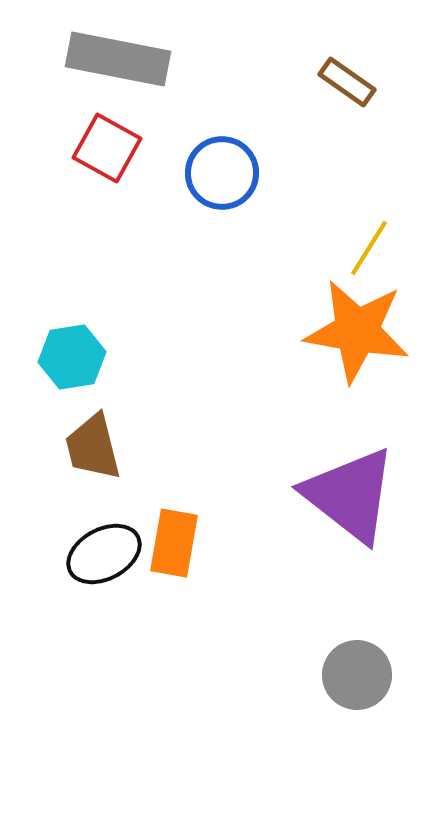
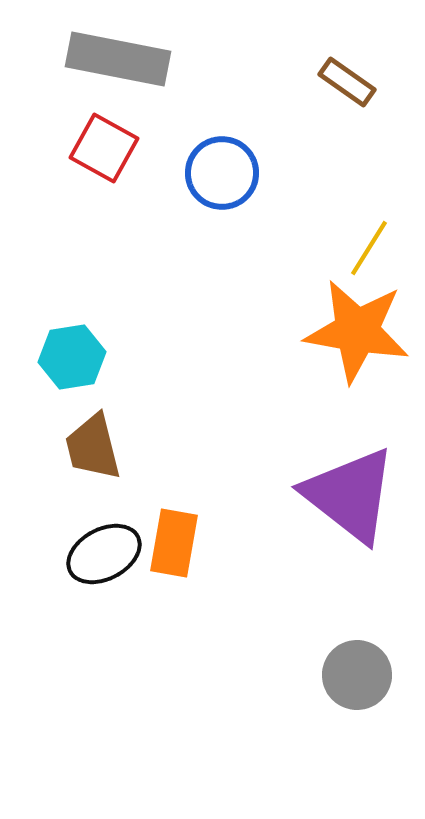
red square: moved 3 px left
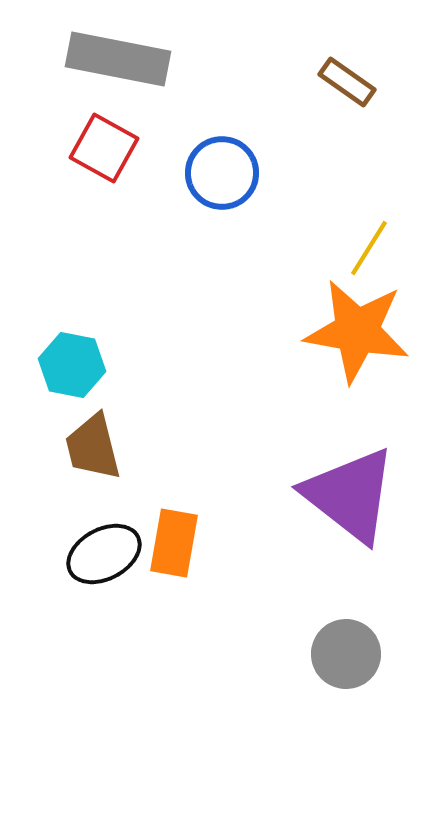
cyan hexagon: moved 8 px down; rotated 20 degrees clockwise
gray circle: moved 11 px left, 21 px up
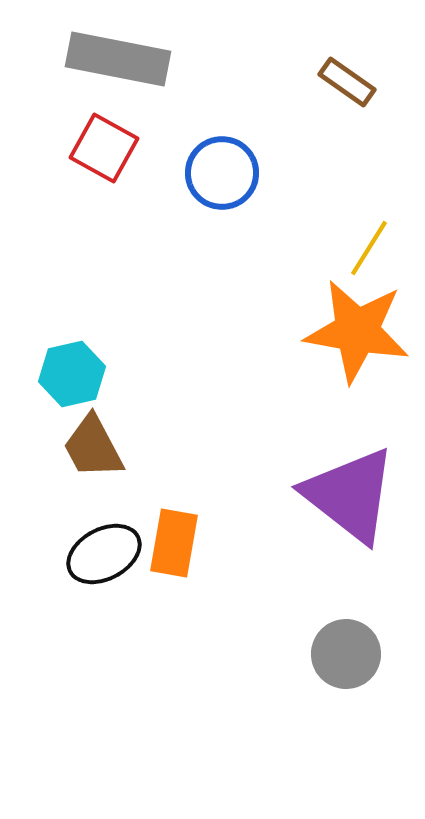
cyan hexagon: moved 9 px down; rotated 24 degrees counterclockwise
brown trapezoid: rotated 14 degrees counterclockwise
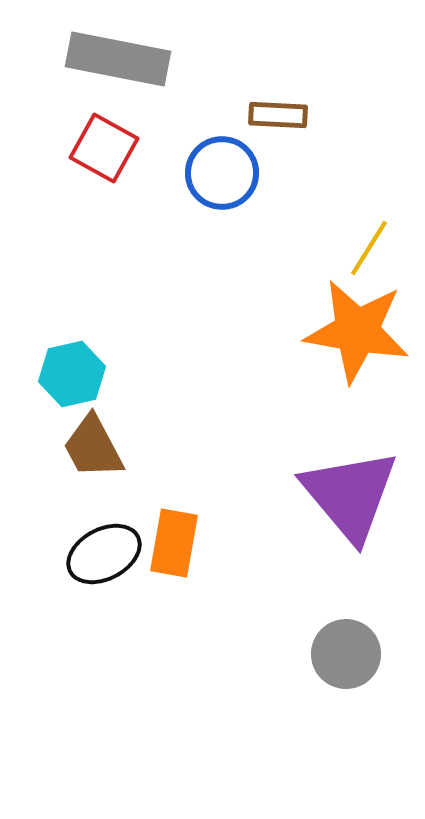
brown rectangle: moved 69 px left, 33 px down; rotated 32 degrees counterclockwise
purple triangle: rotated 12 degrees clockwise
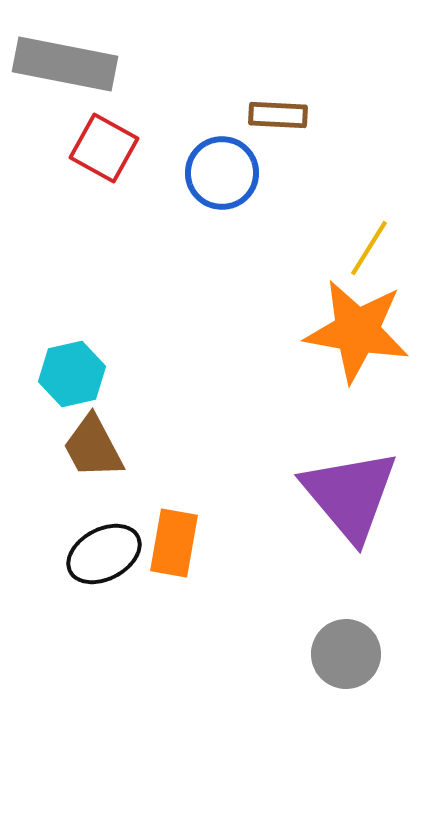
gray rectangle: moved 53 px left, 5 px down
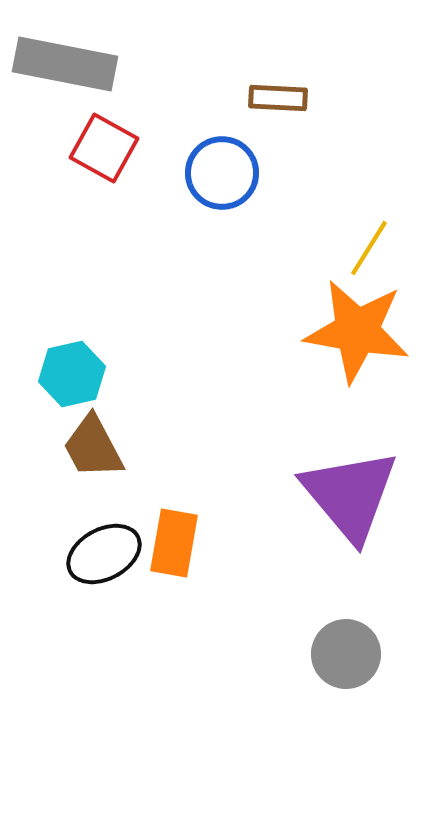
brown rectangle: moved 17 px up
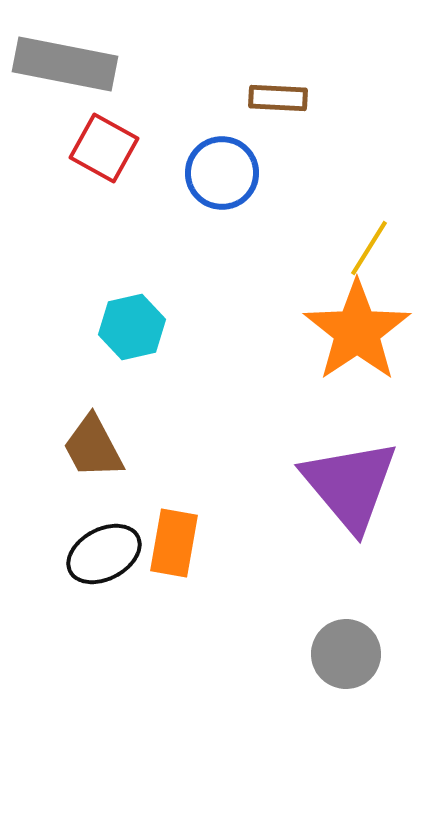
orange star: rotated 28 degrees clockwise
cyan hexagon: moved 60 px right, 47 px up
purple triangle: moved 10 px up
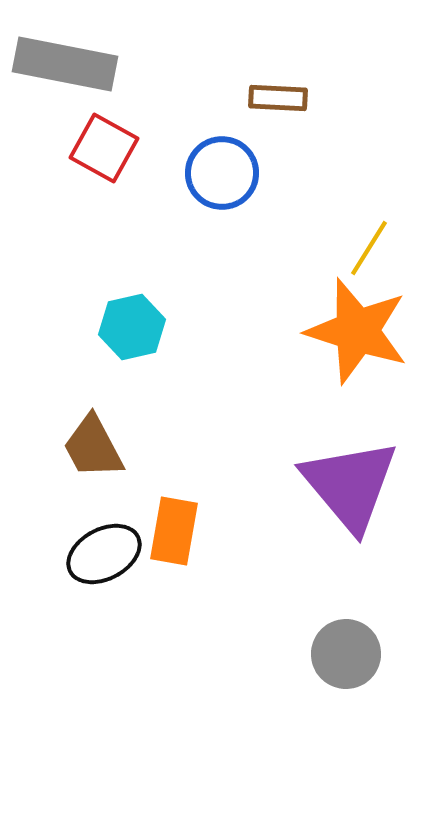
orange star: rotated 20 degrees counterclockwise
orange rectangle: moved 12 px up
